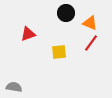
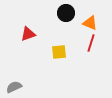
red line: rotated 18 degrees counterclockwise
gray semicircle: rotated 35 degrees counterclockwise
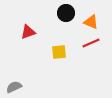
orange triangle: moved 1 px right, 1 px up
red triangle: moved 2 px up
red line: rotated 48 degrees clockwise
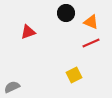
yellow square: moved 15 px right, 23 px down; rotated 21 degrees counterclockwise
gray semicircle: moved 2 px left
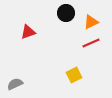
orange triangle: rotated 49 degrees counterclockwise
gray semicircle: moved 3 px right, 3 px up
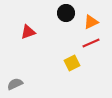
yellow square: moved 2 px left, 12 px up
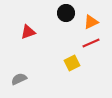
gray semicircle: moved 4 px right, 5 px up
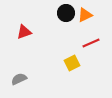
orange triangle: moved 6 px left, 7 px up
red triangle: moved 4 px left
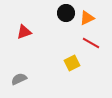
orange triangle: moved 2 px right, 3 px down
red line: rotated 54 degrees clockwise
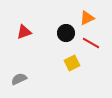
black circle: moved 20 px down
